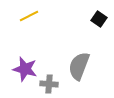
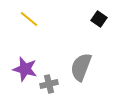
yellow line: moved 3 px down; rotated 66 degrees clockwise
gray semicircle: moved 2 px right, 1 px down
gray cross: rotated 18 degrees counterclockwise
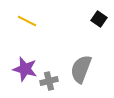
yellow line: moved 2 px left, 2 px down; rotated 12 degrees counterclockwise
gray semicircle: moved 2 px down
gray cross: moved 3 px up
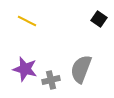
gray cross: moved 2 px right, 1 px up
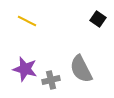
black square: moved 1 px left
gray semicircle: rotated 48 degrees counterclockwise
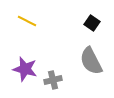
black square: moved 6 px left, 4 px down
gray semicircle: moved 10 px right, 8 px up
gray cross: moved 2 px right
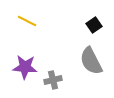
black square: moved 2 px right, 2 px down; rotated 21 degrees clockwise
purple star: moved 2 px up; rotated 10 degrees counterclockwise
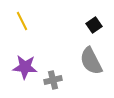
yellow line: moved 5 px left; rotated 36 degrees clockwise
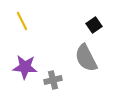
gray semicircle: moved 5 px left, 3 px up
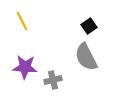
black square: moved 5 px left, 1 px down
gray semicircle: moved 1 px up
